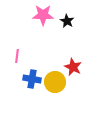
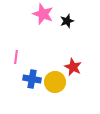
pink star: moved 1 px up; rotated 20 degrees clockwise
black star: rotated 24 degrees clockwise
pink line: moved 1 px left, 1 px down
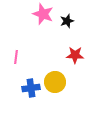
red star: moved 2 px right, 12 px up; rotated 24 degrees counterclockwise
blue cross: moved 1 px left, 9 px down; rotated 18 degrees counterclockwise
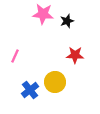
pink star: rotated 15 degrees counterclockwise
pink line: moved 1 px left, 1 px up; rotated 16 degrees clockwise
blue cross: moved 1 px left, 2 px down; rotated 30 degrees counterclockwise
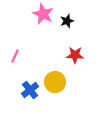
pink star: rotated 20 degrees clockwise
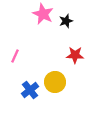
black star: moved 1 px left
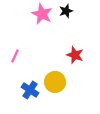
pink star: moved 1 px left
black star: moved 10 px up
red star: rotated 18 degrees clockwise
blue cross: rotated 18 degrees counterclockwise
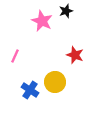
pink star: moved 7 px down
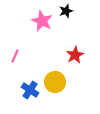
red star: rotated 24 degrees clockwise
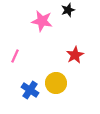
black star: moved 2 px right, 1 px up
pink star: rotated 15 degrees counterclockwise
yellow circle: moved 1 px right, 1 px down
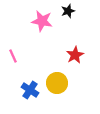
black star: moved 1 px down
pink line: moved 2 px left; rotated 48 degrees counterclockwise
yellow circle: moved 1 px right
